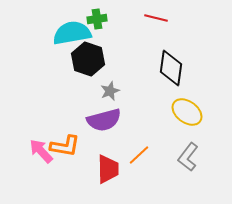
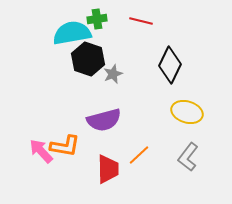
red line: moved 15 px left, 3 px down
black diamond: moved 1 px left, 3 px up; rotated 18 degrees clockwise
gray star: moved 3 px right, 17 px up
yellow ellipse: rotated 20 degrees counterclockwise
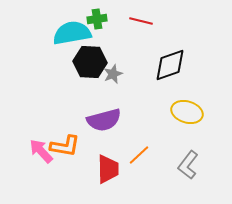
black hexagon: moved 2 px right, 3 px down; rotated 16 degrees counterclockwise
black diamond: rotated 45 degrees clockwise
gray L-shape: moved 8 px down
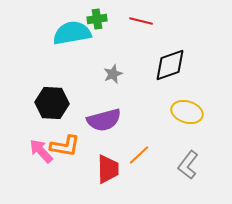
black hexagon: moved 38 px left, 41 px down
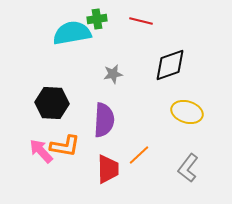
gray star: rotated 12 degrees clockwise
purple semicircle: rotated 72 degrees counterclockwise
gray L-shape: moved 3 px down
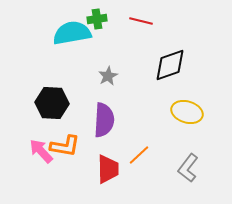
gray star: moved 5 px left, 2 px down; rotated 18 degrees counterclockwise
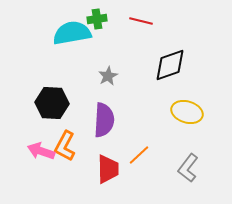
orange L-shape: rotated 108 degrees clockwise
pink arrow: rotated 28 degrees counterclockwise
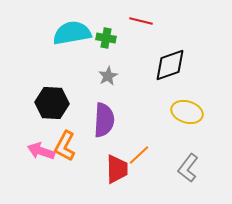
green cross: moved 9 px right, 19 px down; rotated 18 degrees clockwise
red trapezoid: moved 9 px right
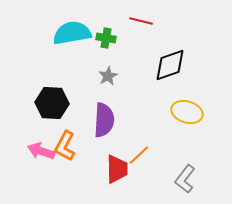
gray L-shape: moved 3 px left, 11 px down
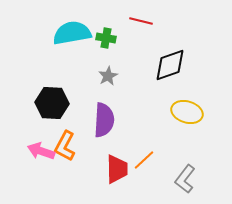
orange line: moved 5 px right, 5 px down
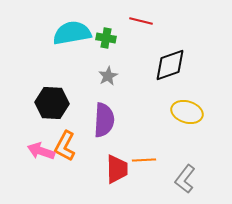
orange line: rotated 40 degrees clockwise
